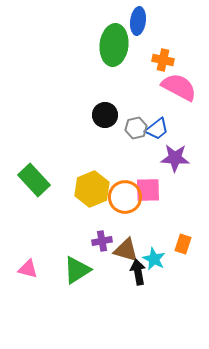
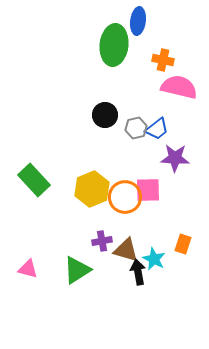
pink semicircle: rotated 15 degrees counterclockwise
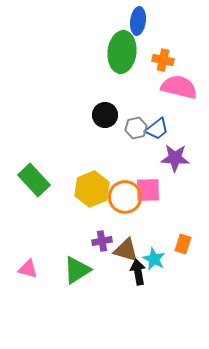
green ellipse: moved 8 px right, 7 px down
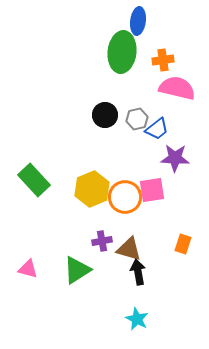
orange cross: rotated 20 degrees counterclockwise
pink semicircle: moved 2 px left, 1 px down
gray hexagon: moved 1 px right, 9 px up
pink square: moved 4 px right; rotated 8 degrees counterclockwise
brown triangle: moved 3 px right, 1 px up
cyan star: moved 17 px left, 60 px down
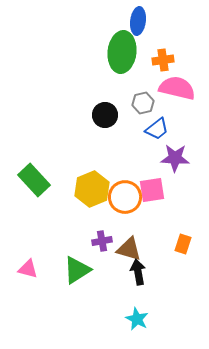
gray hexagon: moved 6 px right, 16 px up
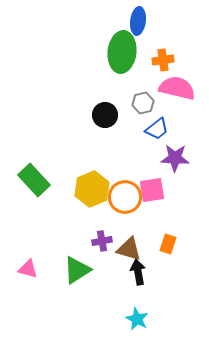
orange rectangle: moved 15 px left
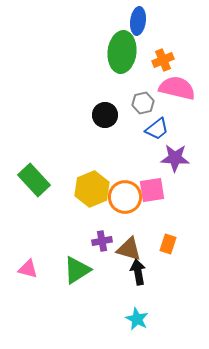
orange cross: rotated 15 degrees counterclockwise
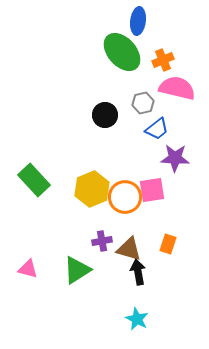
green ellipse: rotated 48 degrees counterclockwise
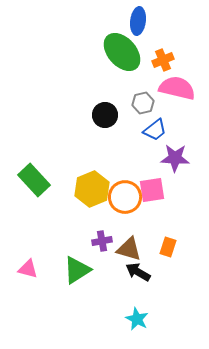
blue trapezoid: moved 2 px left, 1 px down
orange rectangle: moved 3 px down
black arrow: rotated 50 degrees counterclockwise
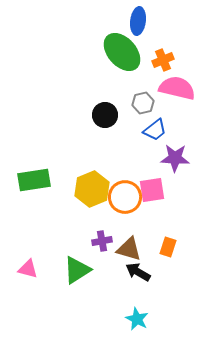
green rectangle: rotated 56 degrees counterclockwise
